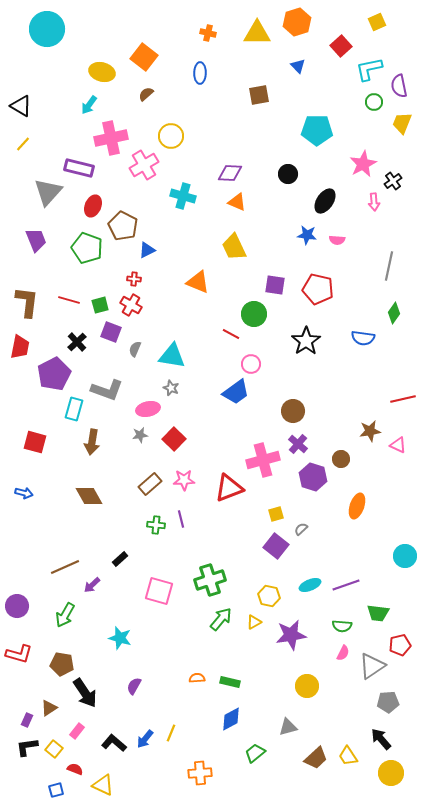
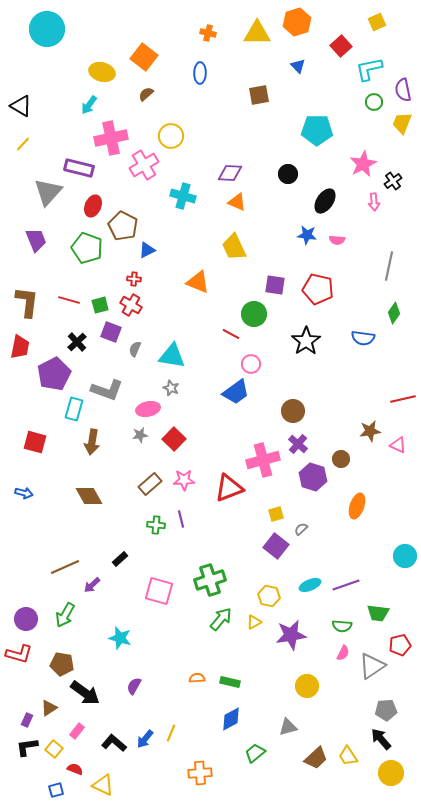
purple semicircle at (399, 86): moved 4 px right, 4 px down
purple circle at (17, 606): moved 9 px right, 13 px down
black arrow at (85, 693): rotated 20 degrees counterclockwise
gray pentagon at (388, 702): moved 2 px left, 8 px down
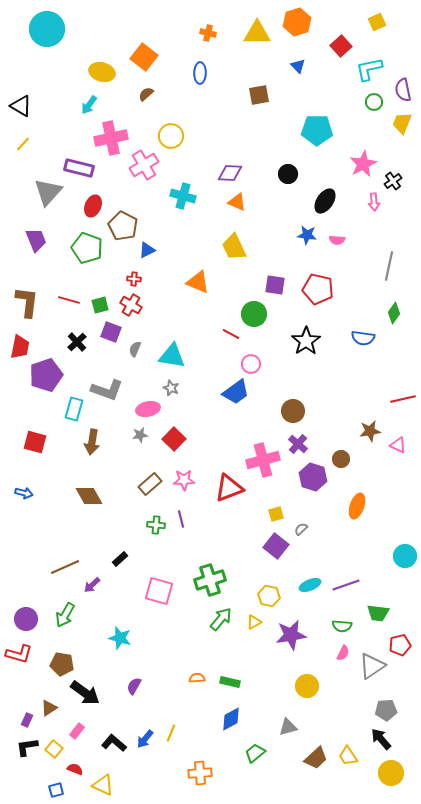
purple pentagon at (54, 374): moved 8 px left, 1 px down; rotated 8 degrees clockwise
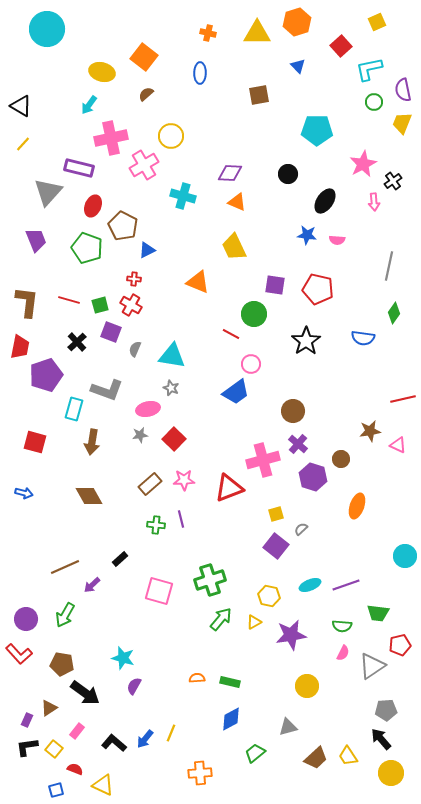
cyan star at (120, 638): moved 3 px right, 20 px down
red L-shape at (19, 654): rotated 32 degrees clockwise
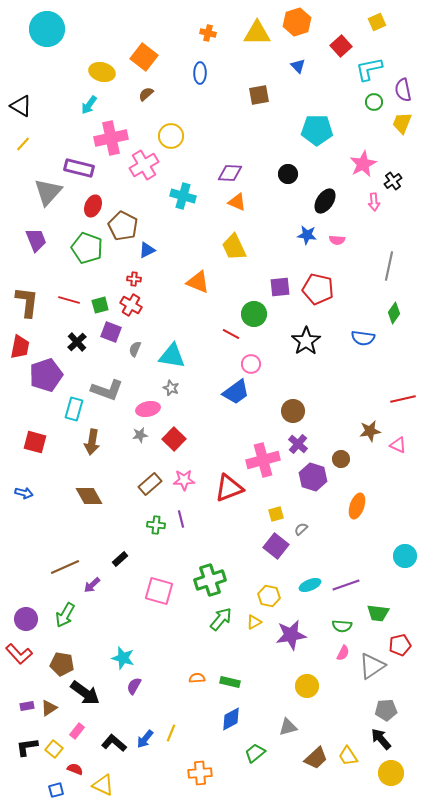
purple square at (275, 285): moved 5 px right, 2 px down; rotated 15 degrees counterclockwise
purple rectangle at (27, 720): moved 14 px up; rotated 56 degrees clockwise
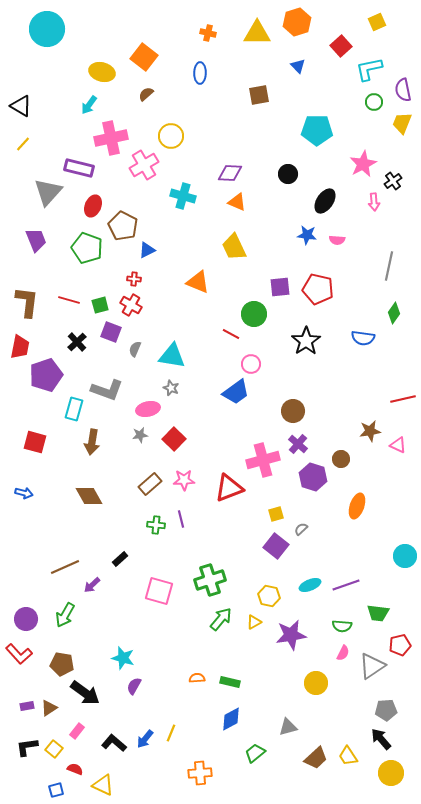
yellow circle at (307, 686): moved 9 px right, 3 px up
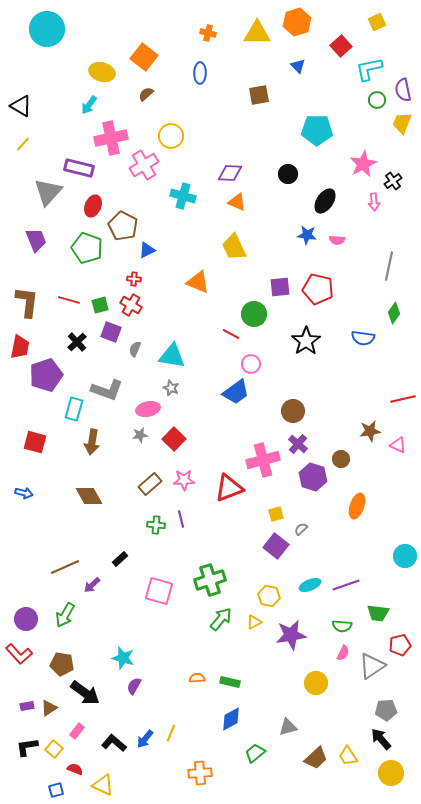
green circle at (374, 102): moved 3 px right, 2 px up
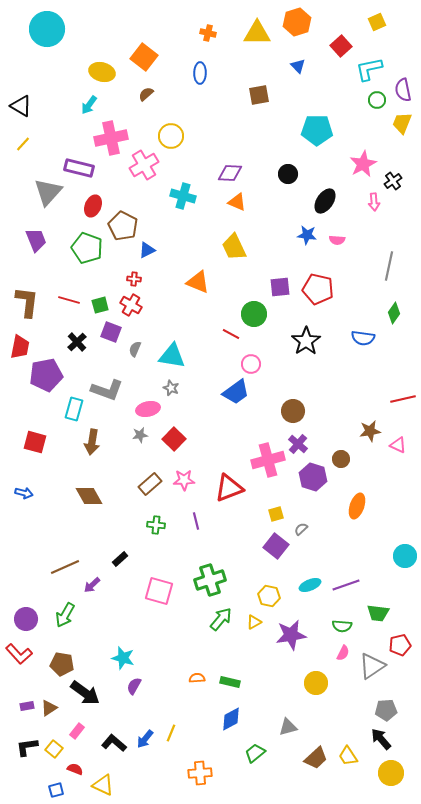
purple pentagon at (46, 375): rotated 8 degrees clockwise
pink cross at (263, 460): moved 5 px right
purple line at (181, 519): moved 15 px right, 2 px down
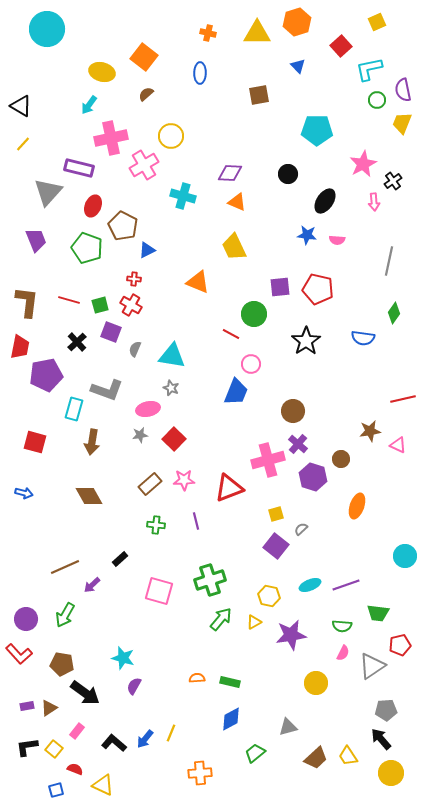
gray line at (389, 266): moved 5 px up
blue trapezoid at (236, 392): rotated 32 degrees counterclockwise
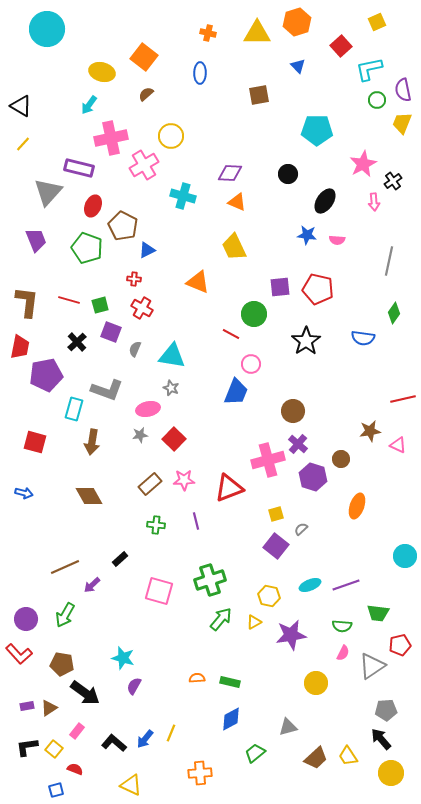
red cross at (131, 305): moved 11 px right, 3 px down
yellow triangle at (103, 785): moved 28 px right
